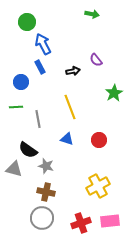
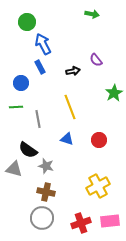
blue circle: moved 1 px down
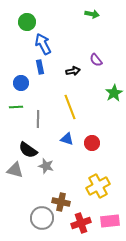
blue rectangle: rotated 16 degrees clockwise
gray line: rotated 12 degrees clockwise
red circle: moved 7 px left, 3 px down
gray triangle: moved 1 px right, 1 px down
brown cross: moved 15 px right, 10 px down
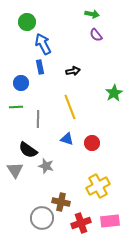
purple semicircle: moved 25 px up
gray triangle: rotated 42 degrees clockwise
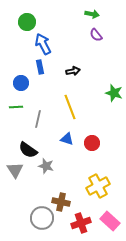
green star: rotated 24 degrees counterclockwise
gray line: rotated 12 degrees clockwise
pink rectangle: rotated 48 degrees clockwise
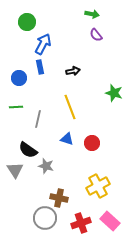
blue arrow: rotated 55 degrees clockwise
blue circle: moved 2 px left, 5 px up
brown cross: moved 2 px left, 4 px up
gray circle: moved 3 px right
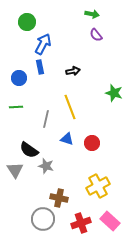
gray line: moved 8 px right
black semicircle: moved 1 px right
gray circle: moved 2 px left, 1 px down
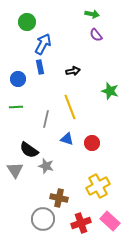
blue circle: moved 1 px left, 1 px down
green star: moved 4 px left, 2 px up
